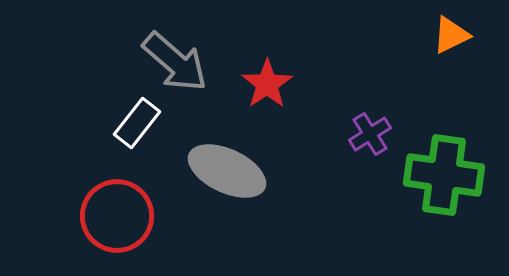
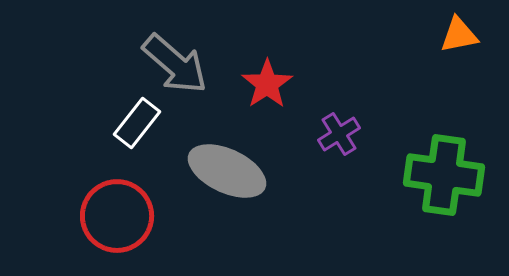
orange triangle: moved 8 px right; rotated 15 degrees clockwise
gray arrow: moved 2 px down
purple cross: moved 31 px left
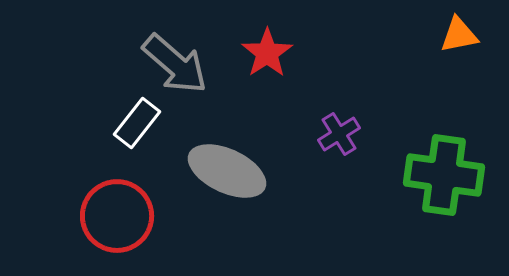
red star: moved 31 px up
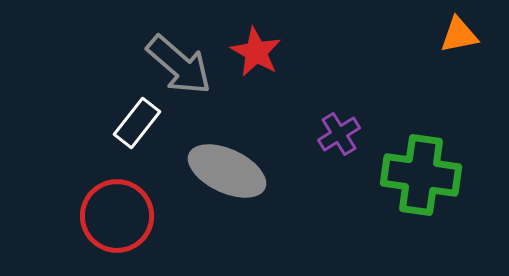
red star: moved 11 px left, 1 px up; rotated 9 degrees counterclockwise
gray arrow: moved 4 px right, 1 px down
green cross: moved 23 px left
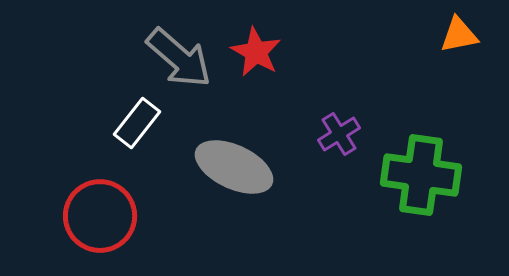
gray arrow: moved 7 px up
gray ellipse: moved 7 px right, 4 px up
red circle: moved 17 px left
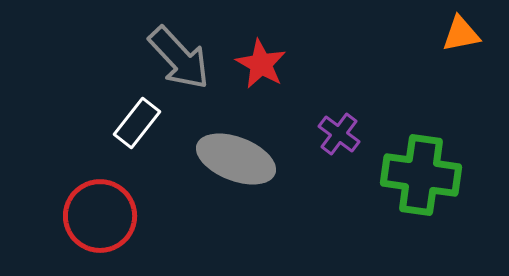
orange triangle: moved 2 px right, 1 px up
red star: moved 5 px right, 12 px down
gray arrow: rotated 6 degrees clockwise
purple cross: rotated 21 degrees counterclockwise
gray ellipse: moved 2 px right, 8 px up; rotated 4 degrees counterclockwise
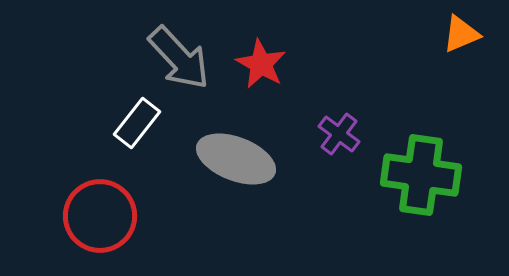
orange triangle: rotated 12 degrees counterclockwise
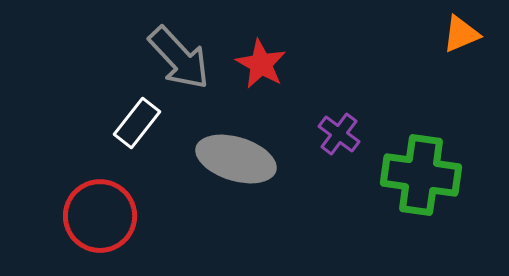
gray ellipse: rotated 4 degrees counterclockwise
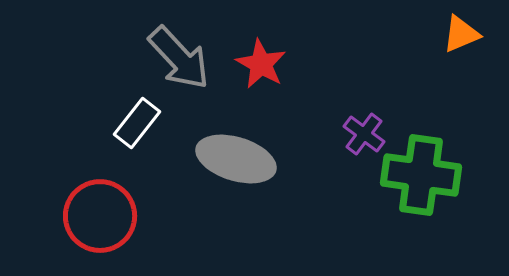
purple cross: moved 25 px right
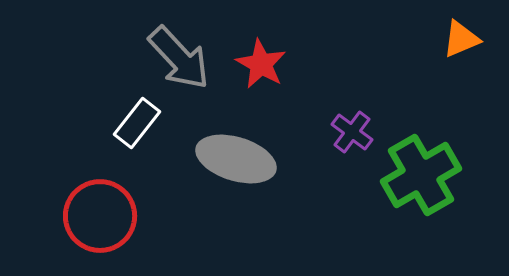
orange triangle: moved 5 px down
purple cross: moved 12 px left, 2 px up
green cross: rotated 38 degrees counterclockwise
